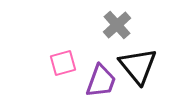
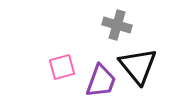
gray cross: rotated 32 degrees counterclockwise
pink square: moved 1 px left, 4 px down
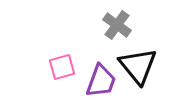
gray cross: rotated 20 degrees clockwise
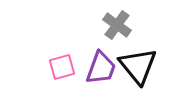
purple trapezoid: moved 13 px up
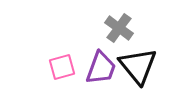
gray cross: moved 2 px right, 3 px down
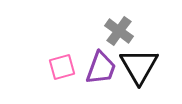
gray cross: moved 3 px down
black triangle: moved 1 px right; rotated 9 degrees clockwise
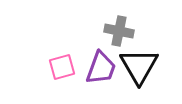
gray cross: rotated 24 degrees counterclockwise
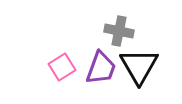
pink square: rotated 16 degrees counterclockwise
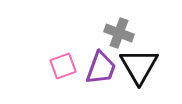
gray cross: moved 2 px down; rotated 8 degrees clockwise
pink square: moved 1 px right, 1 px up; rotated 12 degrees clockwise
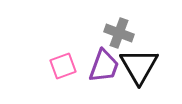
purple trapezoid: moved 3 px right, 2 px up
